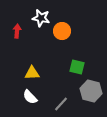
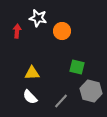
white star: moved 3 px left
gray line: moved 3 px up
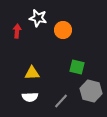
orange circle: moved 1 px right, 1 px up
white semicircle: rotated 49 degrees counterclockwise
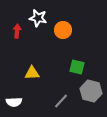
white semicircle: moved 16 px left, 5 px down
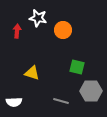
yellow triangle: rotated 21 degrees clockwise
gray hexagon: rotated 15 degrees counterclockwise
gray line: rotated 63 degrees clockwise
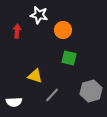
white star: moved 1 px right, 3 px up
green square: moved 8 px left, 9 px up
yellow triangle: moved 3 px right, 3 px down
gray hexagon: rotated 15 degrees counterclockwise
gray line: moved 9 px left, 6 px up; rotated 63 degrees counterclockwise
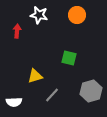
orange circle: moved 14 px right, 15 px up
yellow triangle: rotated 35 degrees counterclockwise
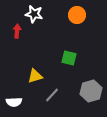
white star: moved 5 px left, 1 px up
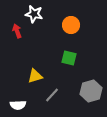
orange circle: moved 6 px left, 10 px down
red arrow: rotated 24 degrees counterclockwise
white semicircle: moved 4 px right, 3 px down
